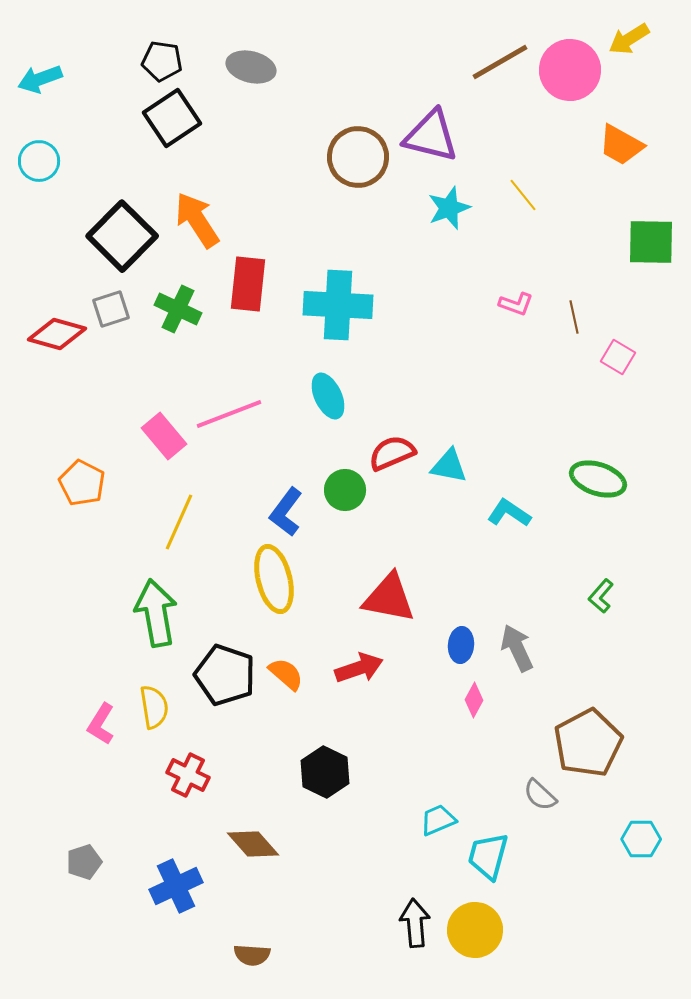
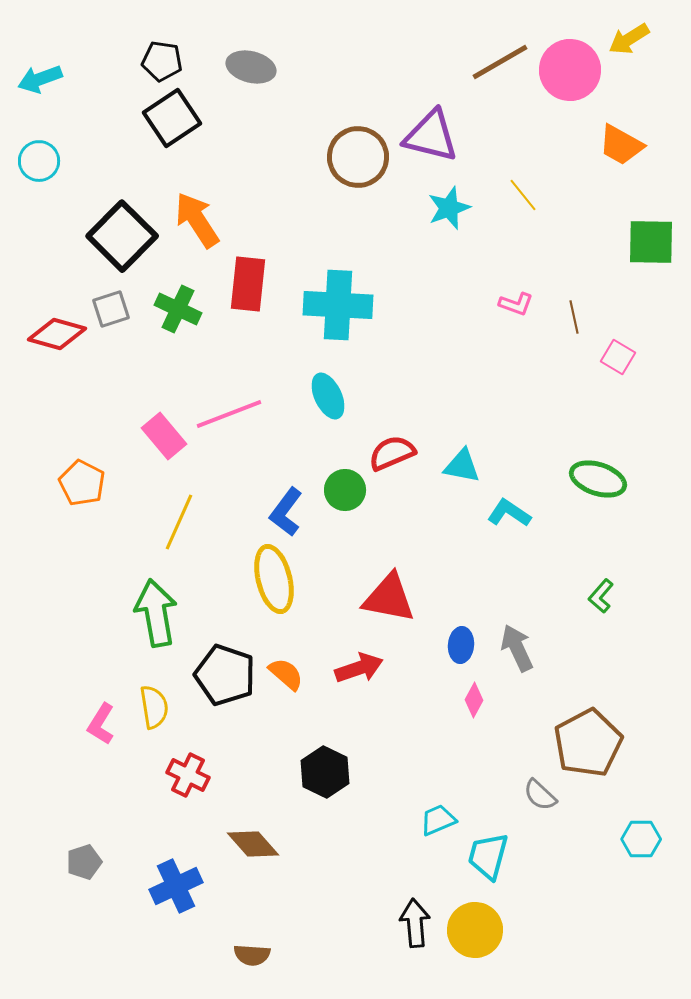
cyan triangle at (449, 466): moved 13 px right
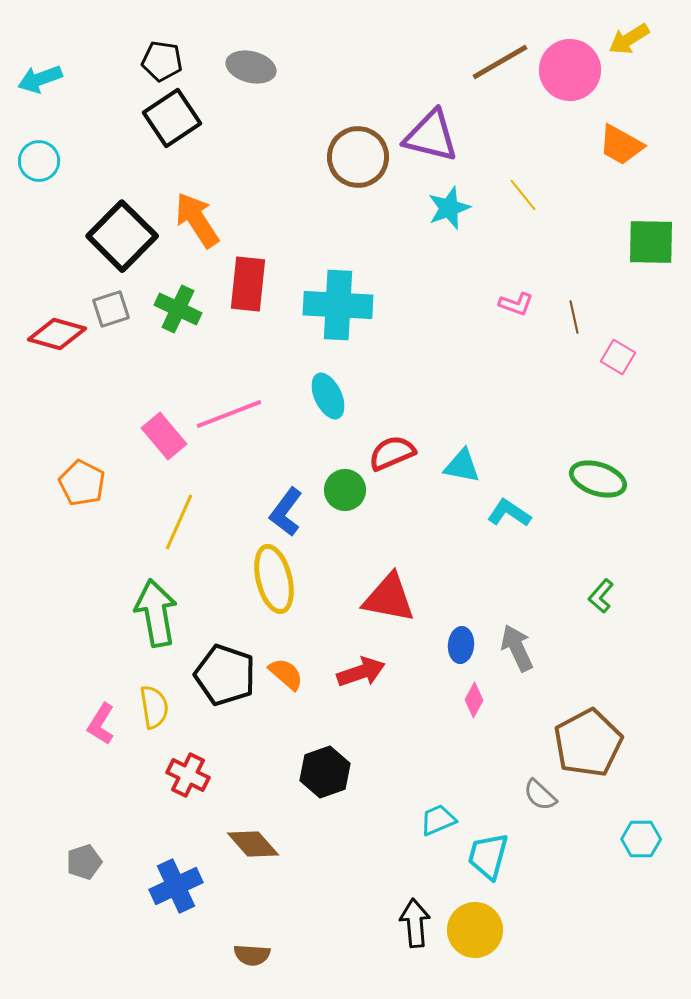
red arrow at (359, 668): moved 2 px right, 4 px down
black hexagon at (325, 772): rotated 15 degrees clockwise
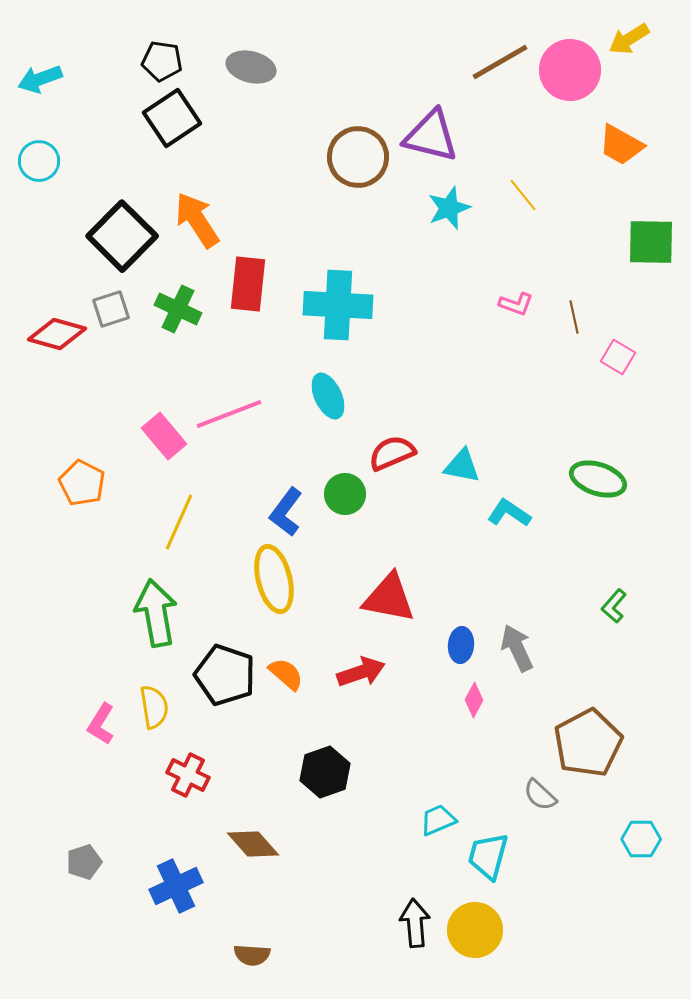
green circle at (345, 490): moved 4 px down
green L-shape at (601, 596): moved 13 px right, 10 px down
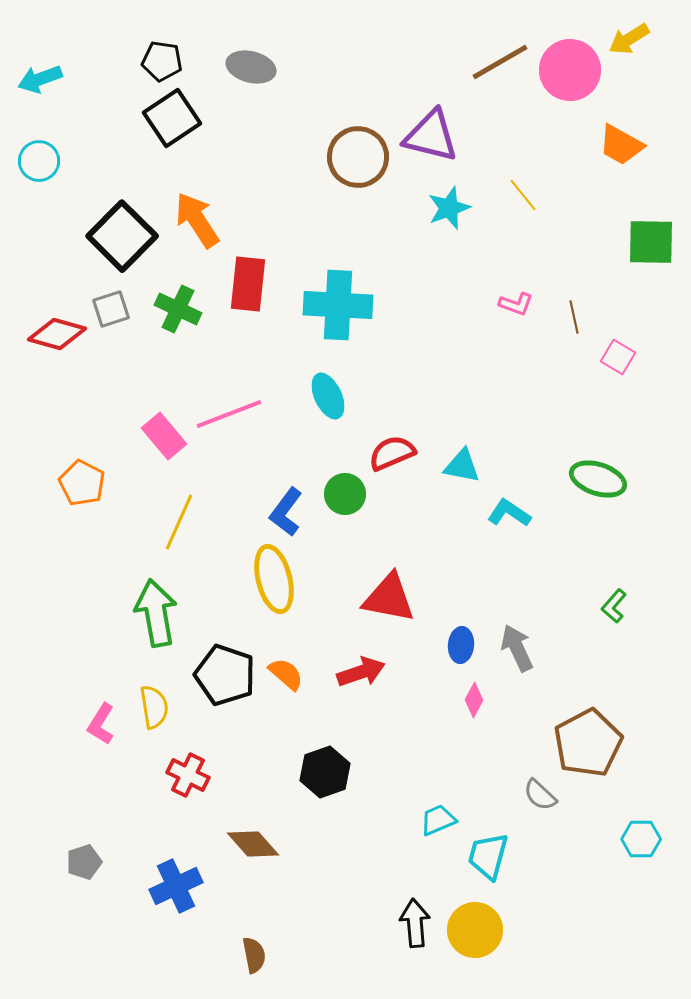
brown semicircle at (252, 955): moved 2 px right; rotated 105 degrees counterclockwise
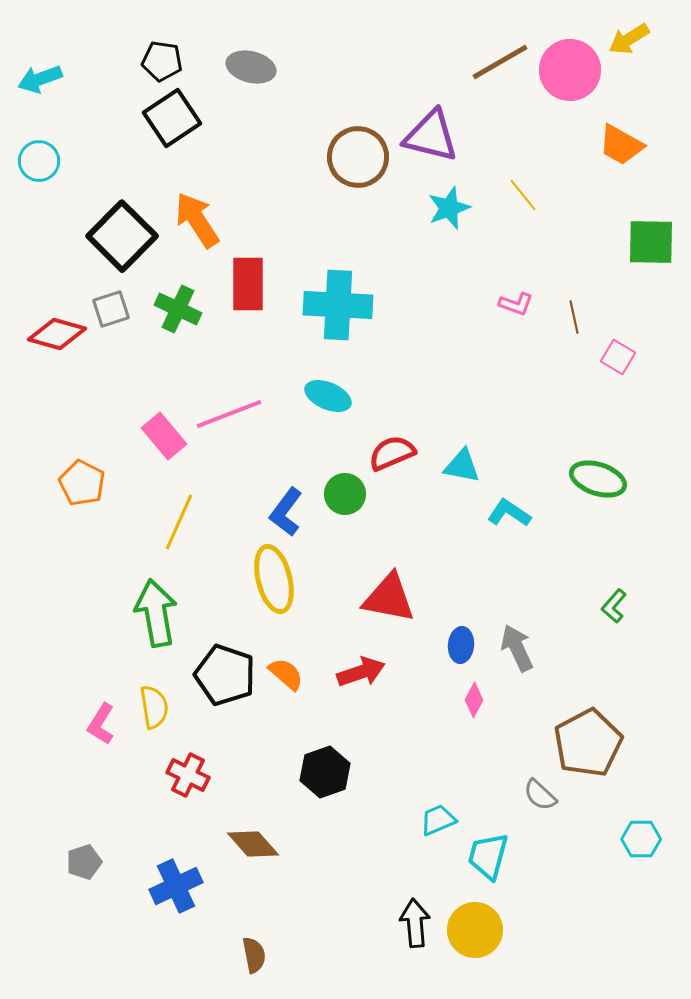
red rectangle at (248, 284): rotated 6 degrees counterclockwise
cyan ellipse at (328, 396): rotated 42 degrees counterclockwise
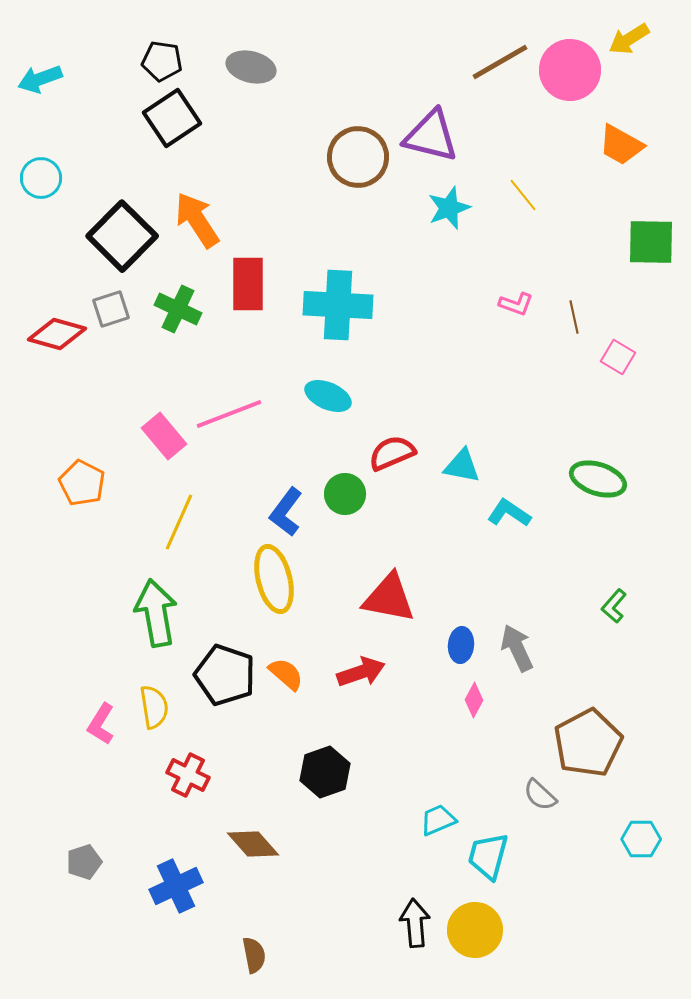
cyan circle at (39, 161): moved 2 px right, 17 px down
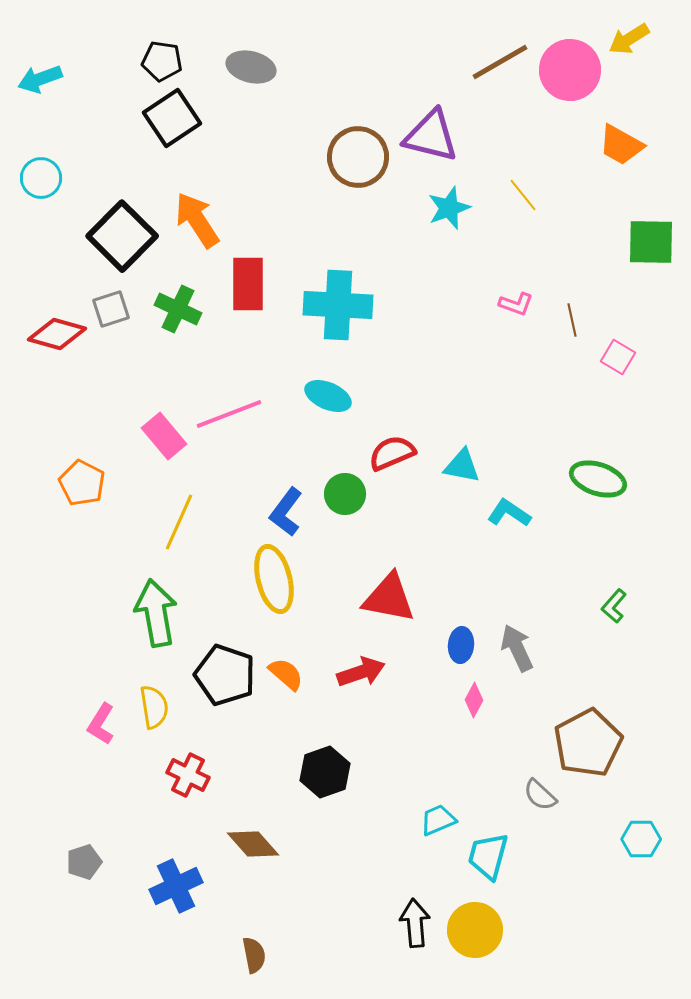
brown line at (574, 317): moved 2 px left, 3 px down
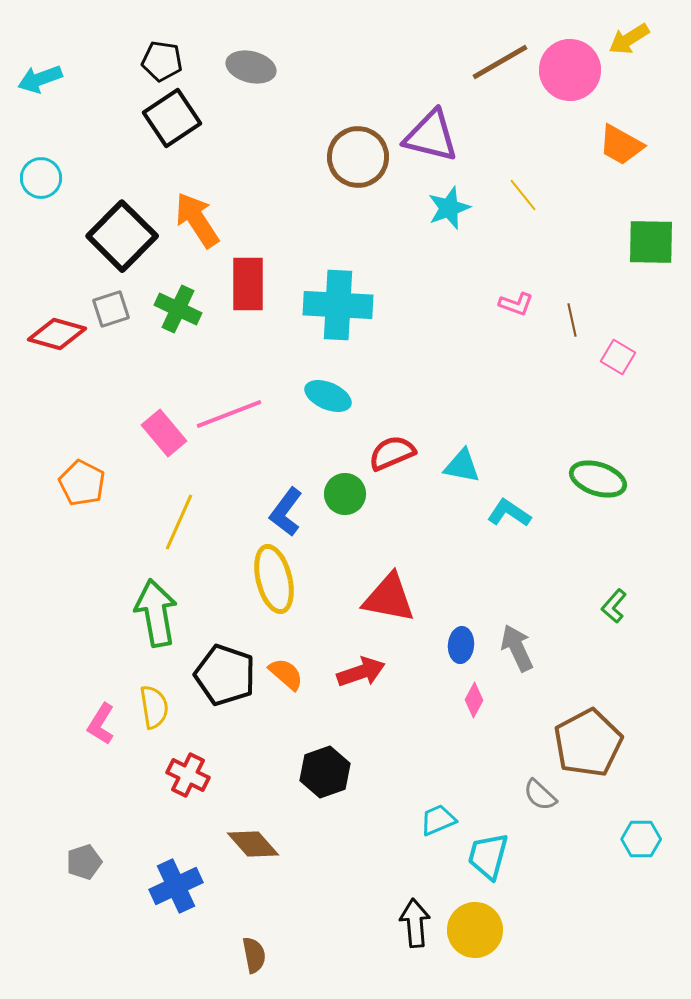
pink rectangle at (164, 436): moved 3 px up
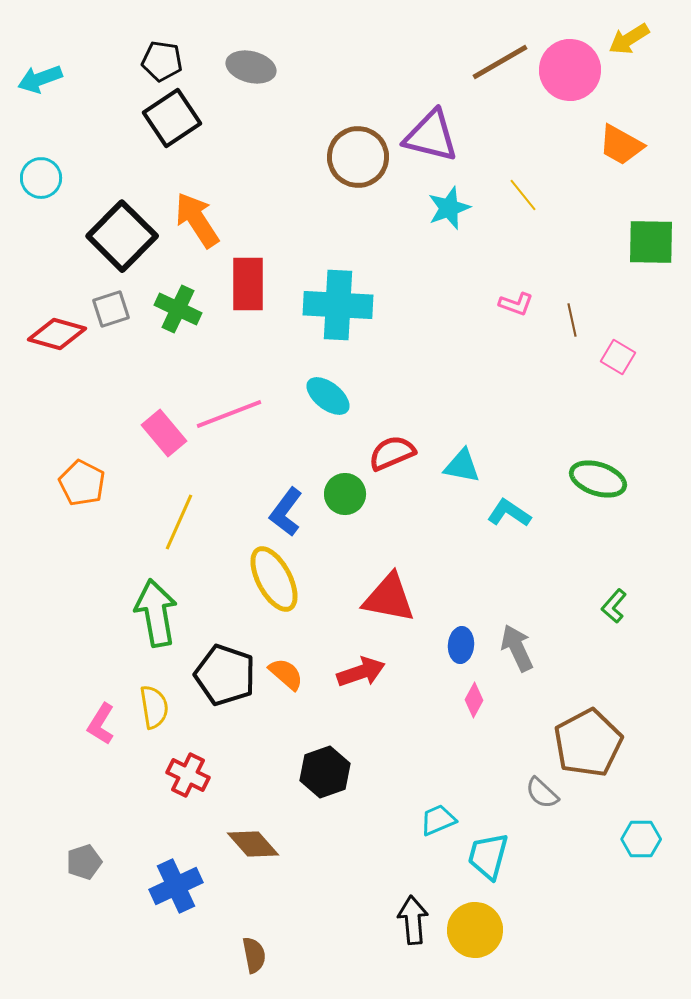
cyan ellipse at (328, 396): rotated 15 degrees clockwise
yellow ellipse at (274, 579): rotated 14 degrees counterclockwise
gray semicircle at (540, 795): moved 2 px right, 2 px up
black arrow at (415, 923): moved 2 px left, 3 px up
